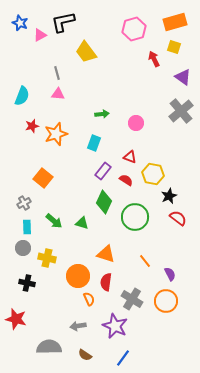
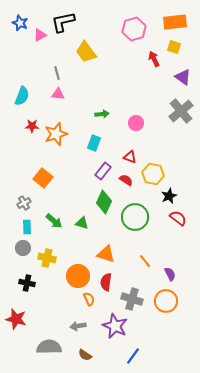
orange rectangle at (175, 22): rotated 10 degrees clockwise
red star at (32, 126): rotated 16 degrees clockwise
gray cross at (132, 299): rotated 15 degrees counterclockwise
blue line at (123, 358): moved 10 px right, 2 px up
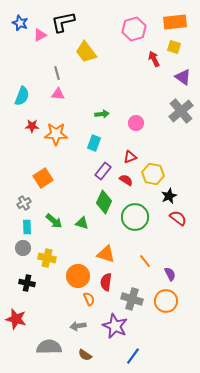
orange star at (56, 134): rotated 20 degrees clockwise
red triangle at (130, 157): rotated 40 degrees counterclockwise
orange square at (43, 178): rotated 18 degrees clockwise
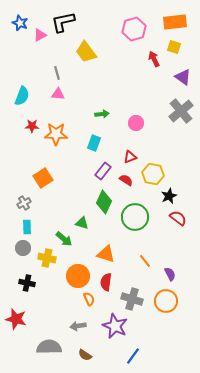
green arrow at (54, 221): moved 10 px right, 18 px down
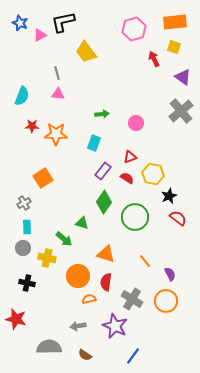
red semicircle at (126, 180): moved 1 px right, 2 px up
green diamond at (104, 202): rotated 10 degrees clockwise
orange semicircle at (89, 299): rotated 80 degrees counterclockwise
gray cross at (132, 299): rotated 15 degrees clockwise
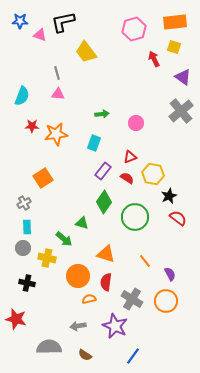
blue star at (20, 23): moved 2 px up; rotated 21 degrees counterclockwise
pink triangle at (40, 35): rotated 48 degrees clockwise
orange star at (56, 134): rotated 10 degrees counterclockwise
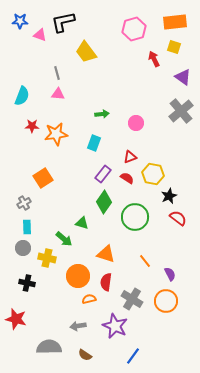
purple rectangle at (103, 171): moved 3 px down
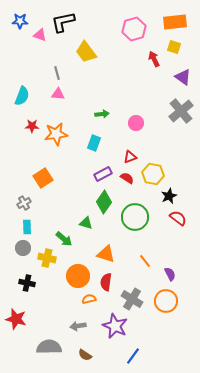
purple rectangle at (103, 174): rotated 24 degrees clockwise
green triangle at (82, 223): moved 4 px right
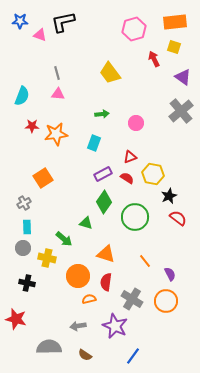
yellow trapezoid at (86, 52): moved 24 px right, 21 px down
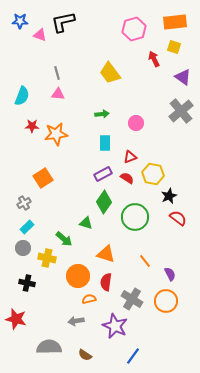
cyan rectangle at (94, 143): moved 11 px right; rotated 21 degrees counterclockwise
cyan rectangle at (27, 227): rotated 48 degrees clockwise
gray arrow at (78, 326): moved 2 px left, 5 px up
